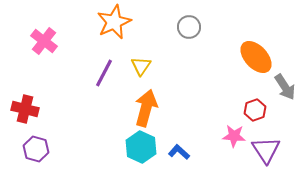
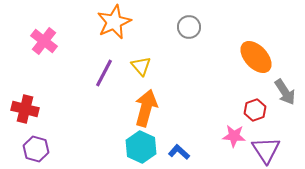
yellow triangle: rotated 15 degrees counterclockwise
gray arrow: moved 5 px down
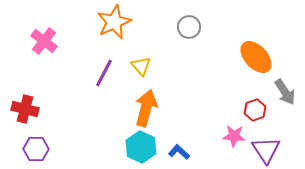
purple hexagon: rotated 15 degrees counterclockwise
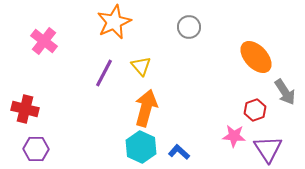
purple triangle: moved 2 px right, 1 px up
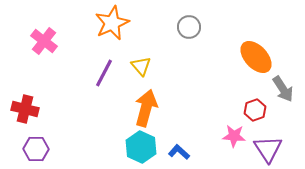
orange star: moved 2 px left, 1 px down
gray arrow: moved 2 px left, 3 px up
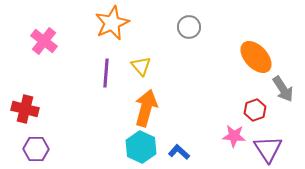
purple line: moved 2 px right; rotated 24 degrees counterclockwise
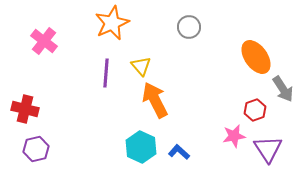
orange ellipse: rotated 8 degrees clockwise
orange arrow: moved 9 px right, 8 px up; rotated 42 degrees counterclockwise
pink star: rotated 15 degrees counterclockwise
purple hexagon: rotated 15 degrees counterclockwise
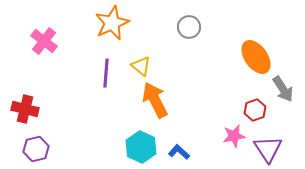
yellow triangle: rotated 10 degrees counterclockwise
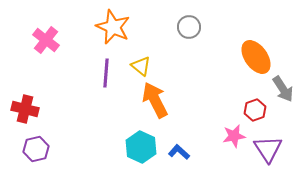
orange star: moved 1 px right, 4 px down; rotated 24 degrees counterclockwise
pink cross: moved 2 px right, 1 px up
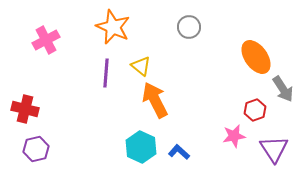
pink cross: rotated 24 degrees clockwise
purple triangle: moved 6 px right
